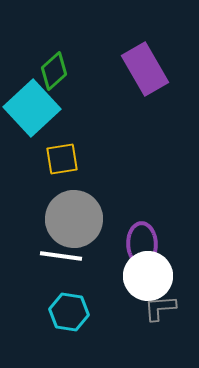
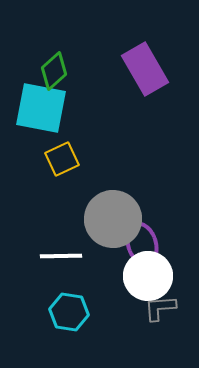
cyan square: moved 9 px right; rotated 36 degrees counterclockwise
yellow square: rotated 16 degrees counterclockwise
gray circle: moved 39 px right
purple ellipse: rotated 15 degrees counterclockwise
white line: rotated 9 degrees counterclockwise
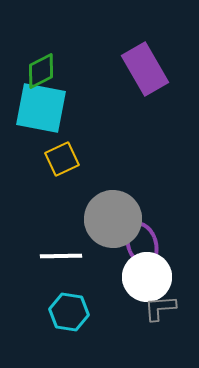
green diamond: moved 13 px left; rotated 15 degrees clockwise
white circle: moved 1 px left, 1 px down
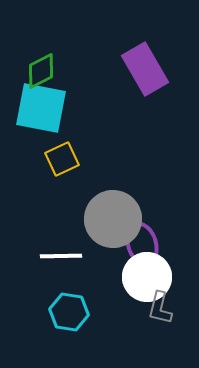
gray L-shape: rotated 72 degrees counterclockwise
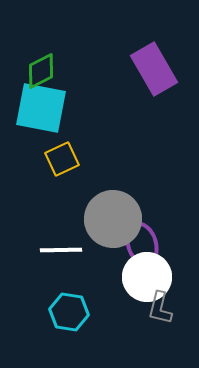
purple rectangle: moved 9 px right
white line: moved 6 px up
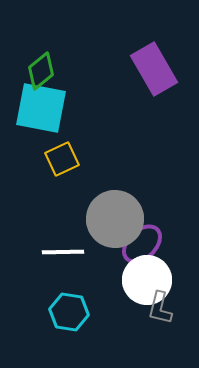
green diamond: rotated 12 degrees counterclockwise
gray circle: moved 2 px right
purple ellipse: rotated 63 degrees clockwise
white line: moved 2 px right, 2 px down
white circle: moved 3 px down
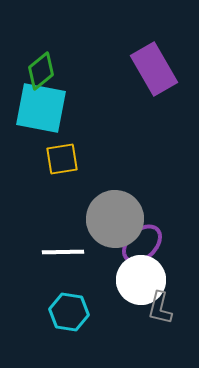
yellow square: rotated 16 degrees clockwise
white circle: moved 6 px left
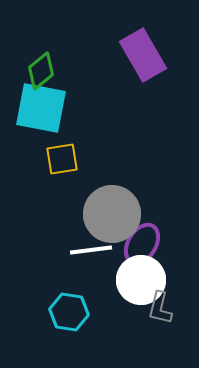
purple rectangle: moved 11 px left, 14 px up
gray circle: moved 3 px left, 5 px up
purple ellipse: rotated 15 degrees counterclockwise
white line: moved 28 px right, 2 px up; rotated 6 degrees counterclockwise
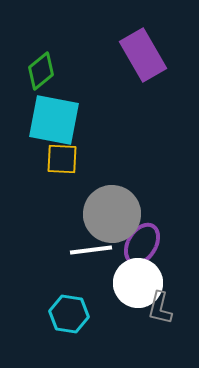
cyan square: moved 13 px right, 12 px down
yellow square: rotated 12 degrees clockwise
white circle: moved 3 px left, 3 px down
cyan hexagon: moved 2 px down
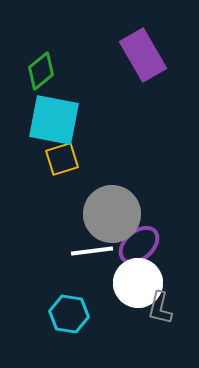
yellow square: rotated 20 degrees counterclockwise
purple ellipse: moved 3 px left, 1 px down; rotated 18 degrees clockwise
white line: moved 1 px right, 1 px down
